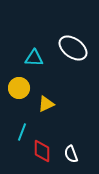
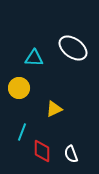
yellow triangle: moved 8 px right, 5 px down
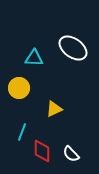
white semicircle: rotated 24 degrees counterclockwise
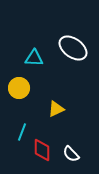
yellow triangle: moved 2 px right
red diamond: moved 1 px up
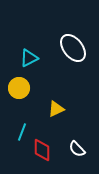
white ellipse: rotated 16 degrees clockwise
cyan triangle: moved 5 px left; rotated 30 degrees counterclockwise
white semicircle: moved 6 px right, 5 px up
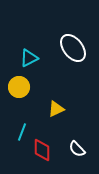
yellow circle: moved 1 px up
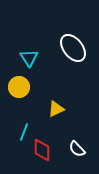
cyan triangle: rotated 36 degrees counterclockwise
cyan line: moved 2 px right
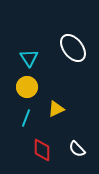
yellow circle: moved 8 px right
cyan line: moved 2 px right, 14 px up
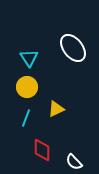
white semicircle: moved 3 px left, 13 px down
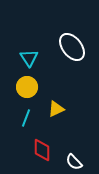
white ellipse: moved 1 px left, 1 px up
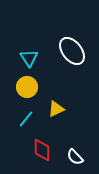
white ellipse: moved 4 px down
cyan line: moved 1 px down; rotated 18 degrees clockwise
white semicircle: moved 1 px right, 5 px up
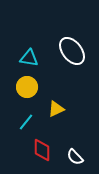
cyan triangle: rotated 48 degrees counterclockwise
cyan line: moved 3 px down
